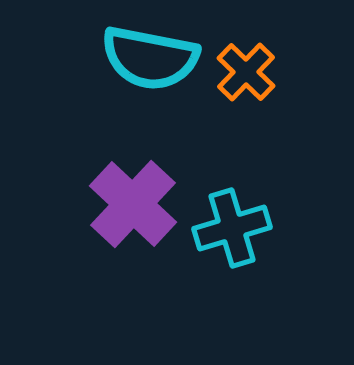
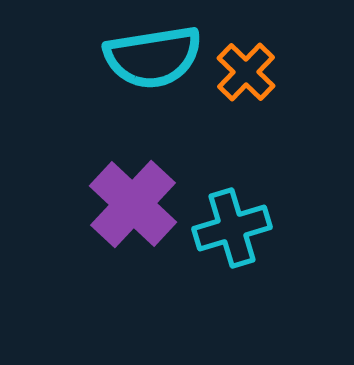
cyan semicircle: moved 3 px right, 1 px up; rotated 20 degrees counterclockwise
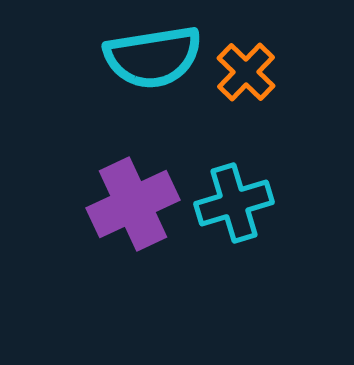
purple cross: rotated 22 degrees clockwise
cyan cross: moved 2 px right, 25 px up
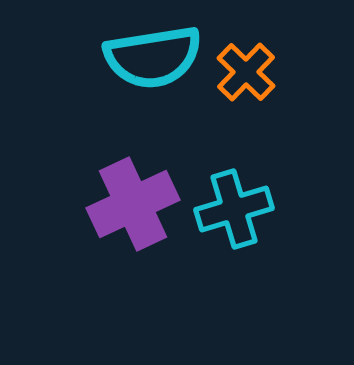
cyan cross: moved 6 px down
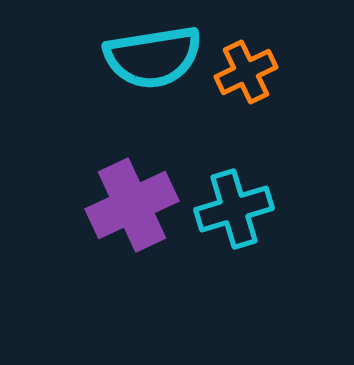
orange cross: rotated 20 degrees clockwise
purple cross: moved 1 px left, 1 px down
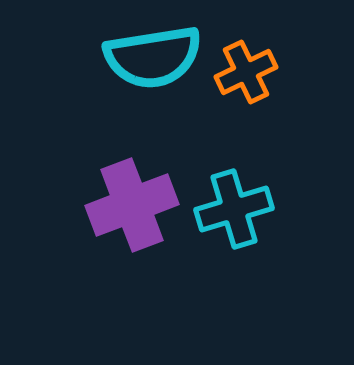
purple cross: rotated 4 degrees clockwise
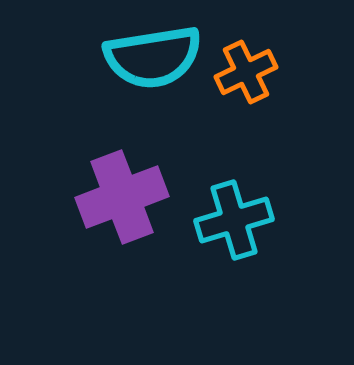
purple cross: moved 10 px left, 8 px up
cyan cross: moved 11 px down
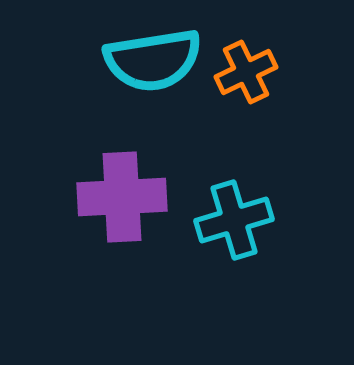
cyan semicircle: moved 3 px down
purple cross: rotated 18 degrees clockwise
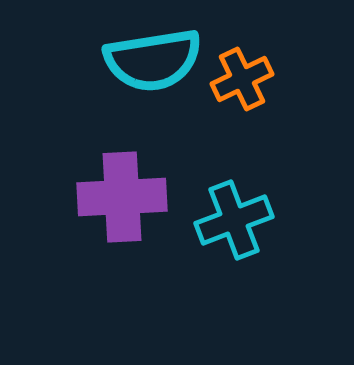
orange cross: moved 4 px left, 7 px down
cyan cross: rotated 4 degrees counterclockwise
